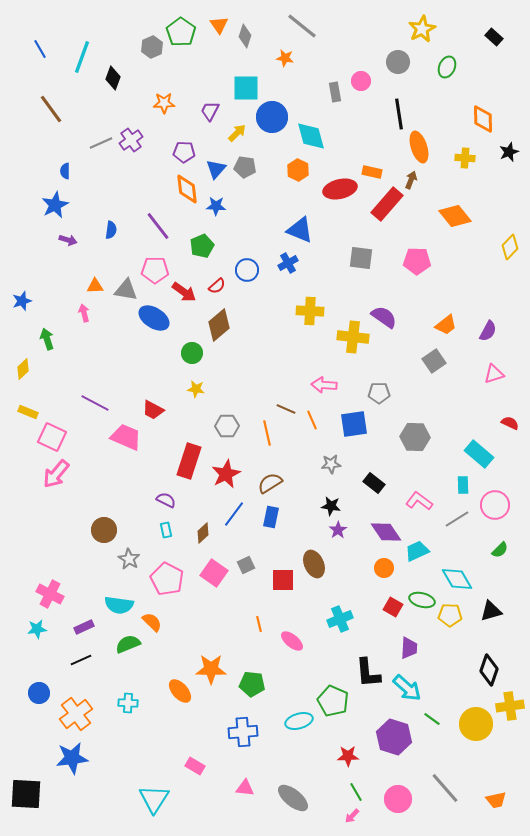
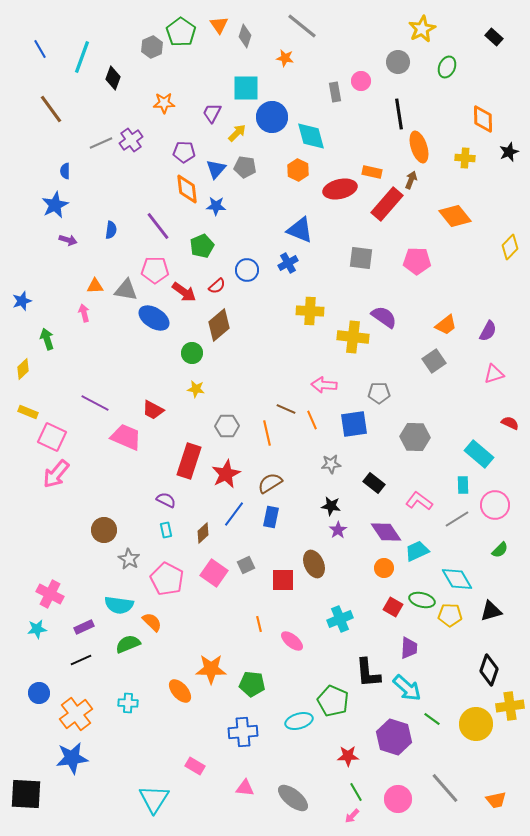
purple trapezoid at (210, 111): moved 2 px right, 2 px down
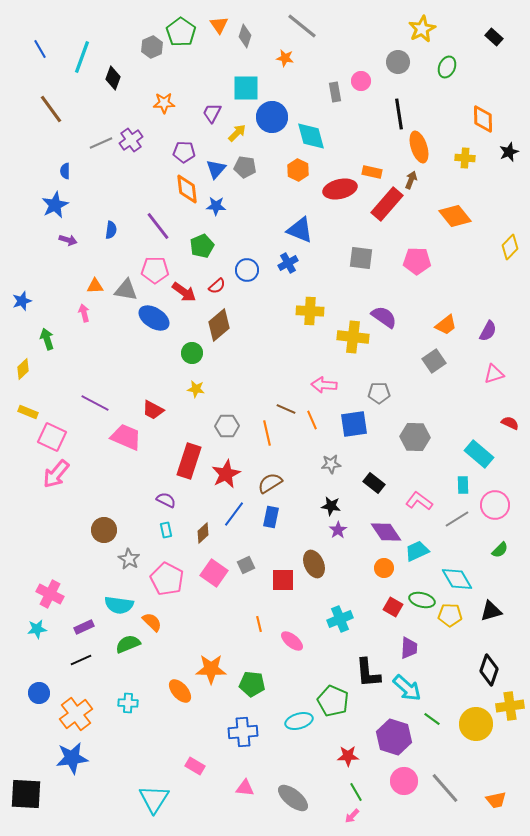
pink circle at (398, 799): moved 6 px right, 18 px up
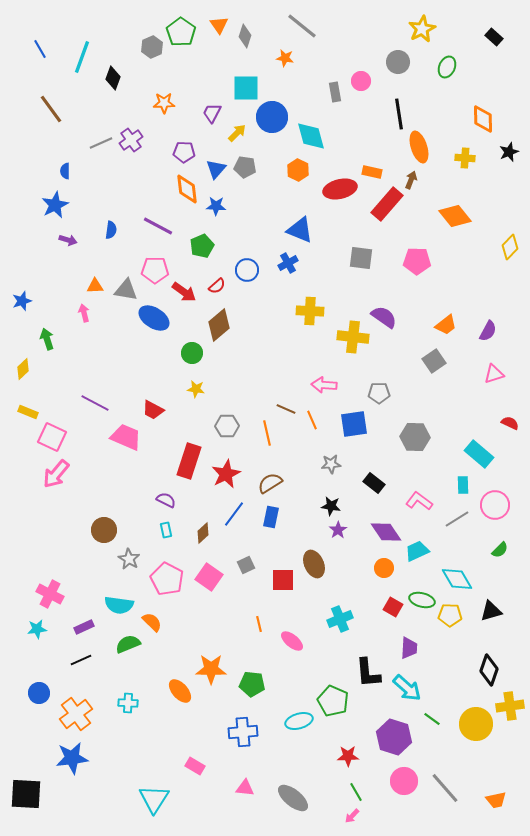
purple line at (158, 226): rotated 24 degrees counterclockwise
pink square at (214, 573): moved 5 px left, 4 px down
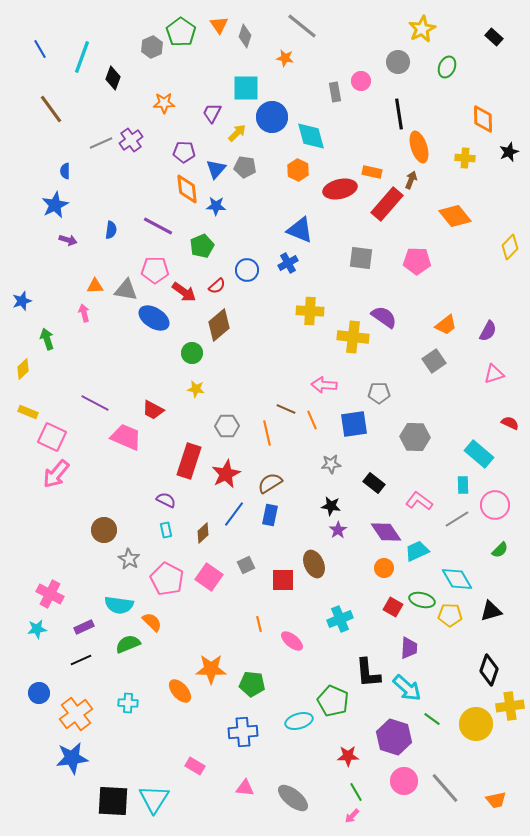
blue rectangle at (271, 517): moved 1 px left, 2 px up
black square at (26, 794): moved 87 px right, 7 px down
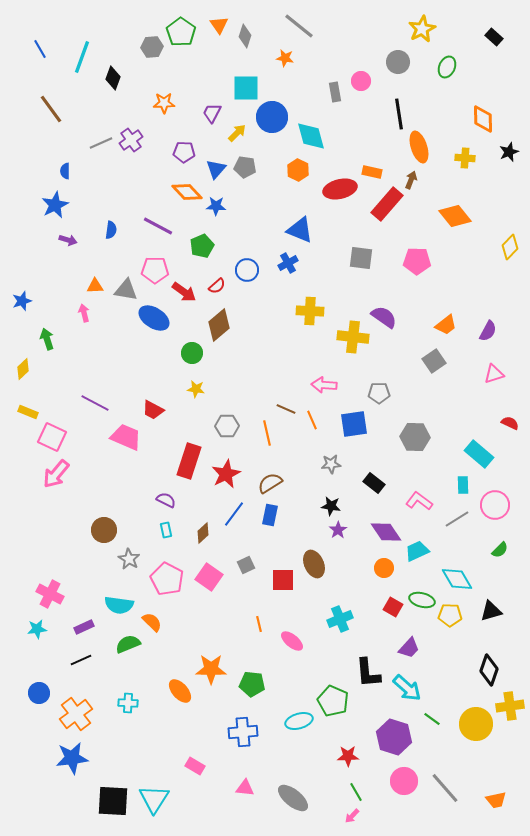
gray line at (302, 26): moved 3 px left
gray hexagon at (152, 47): rotated 20 degrees clockwise
orange diamond at (187, 189): moved 3 px down; rotated 36 degrees counterclockwise
purple trapezoid at (409, 648): rotated 40 degrees clockwise
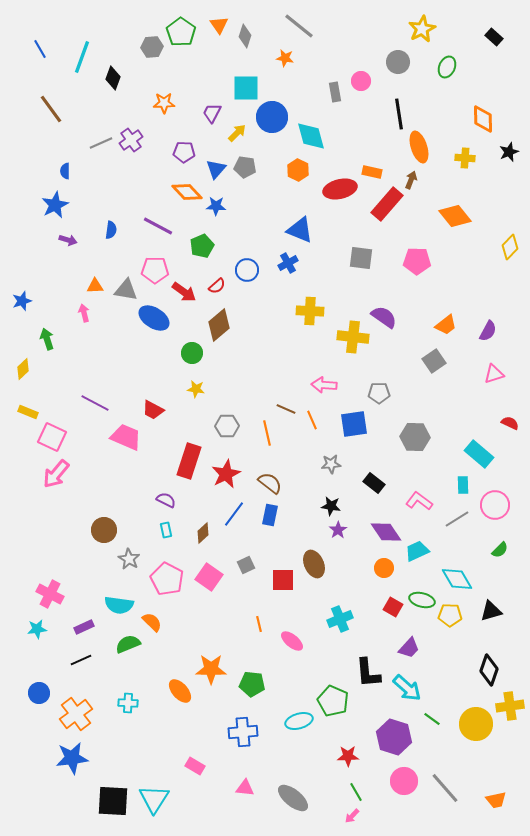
brown semicircle at (270, 483): rotated 70 degrees clockwise
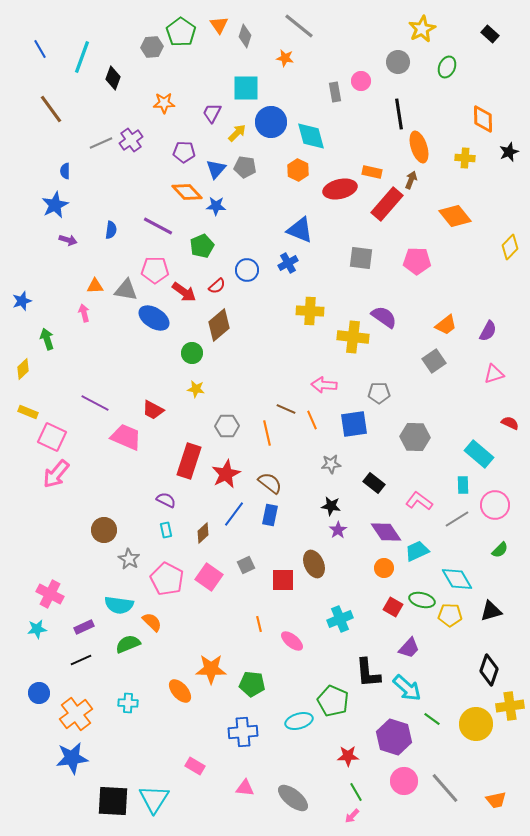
black rectangle at (494, 37): moved 4 px left, 3 px up
blue circle at (272, 117): moved 1 px left, 5 px down
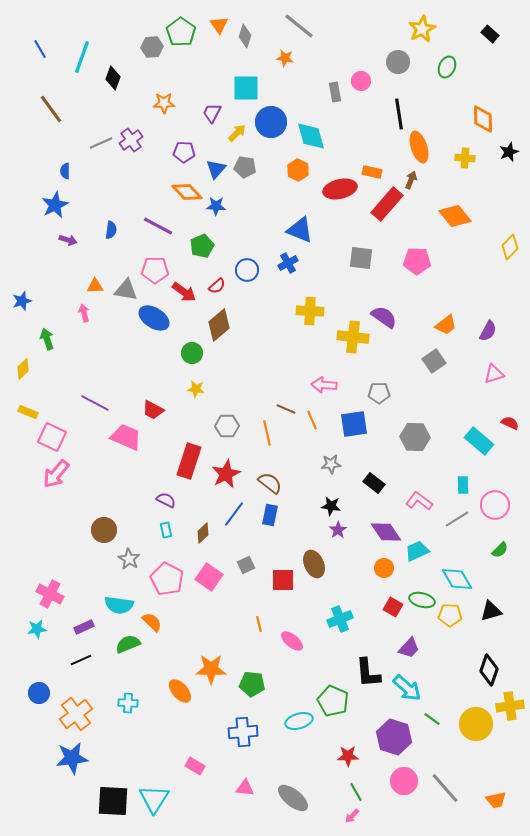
cyan rectangle at (479, 454): moved 13 px up
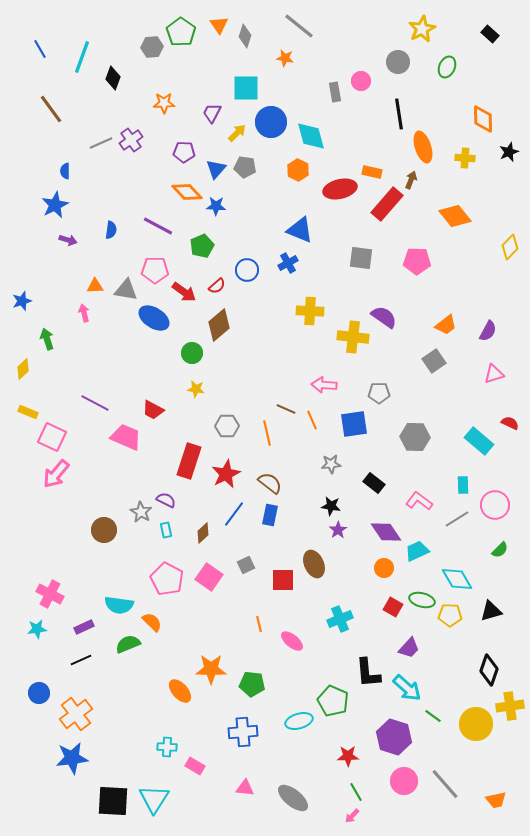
orange ellipse at (419, 147): moved 4 px right
gray star at (129, 559): moved 12 px right, 47 px up
cyan cross at (128, 703): moved 39 px right, 44 px down
green line at (432, 719): moved 1 px right, 3 px up
gray line at (445, 788): moved 4 px up
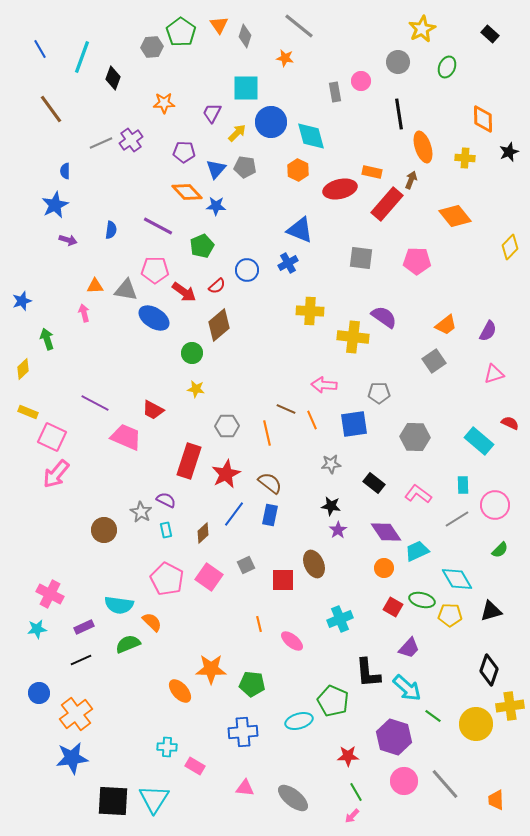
pink L-shape at (419, 501): moved 1 px left, 7 px up
orange trapezoid at (496, 800): rotated 100 degrees clockwise
